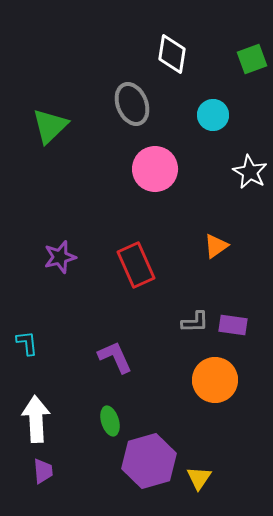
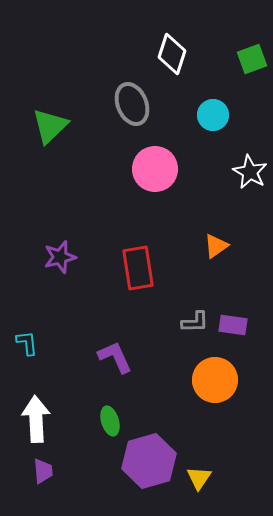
white diamond: rotated 9 degrees clockwise
red rectangle: moved 2 px right, 3 px down; rotated 15 degrees clockwise
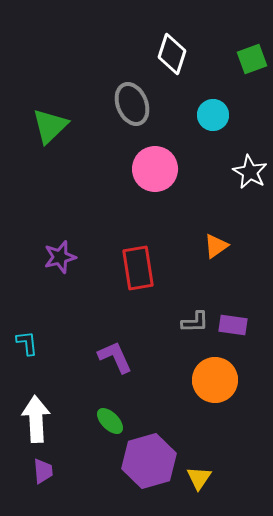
green ellipse: rotated 28 degrees counterclockwise
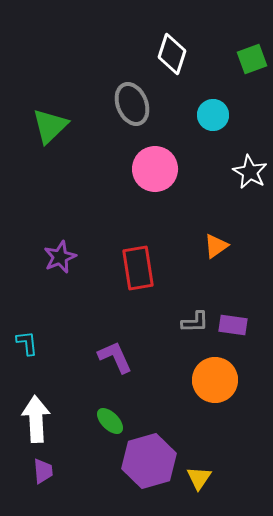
purple star: rotated 8 degrees counterclockwise
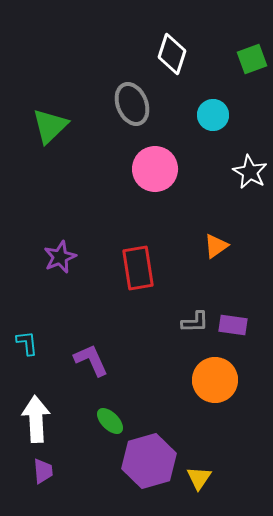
purple L-shape: moved 24 px left, 3 px down
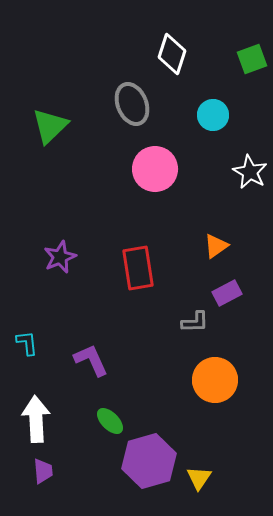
purple rectangle: moved 6 px left, 32 px up; rotated 36 degrees counterclockwise
